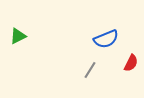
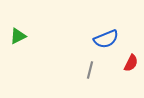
gray line: rotated 18 degrees counterclockwise
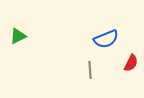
gray line: rotated 18 degrees counterclockwise
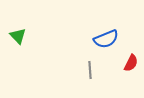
green triangle: rotated 48 degrees counterclockwise
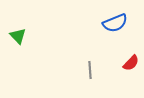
blue semicircle: moved 9 px right, 16 px up
red semicircle: rotated 18 degrees clockwise
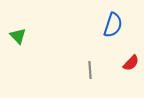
blue semicircle: moved 2 px left, 2 px down; rotated 50 degrees counterclockwise
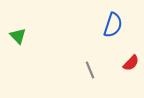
gray line: rotated 18 degrees counterclockwise
